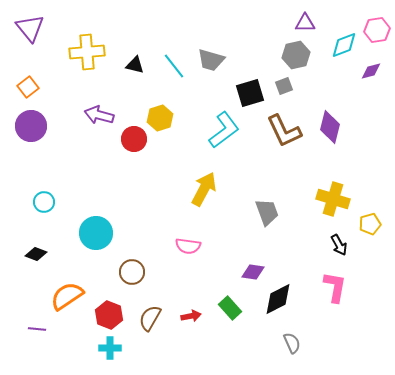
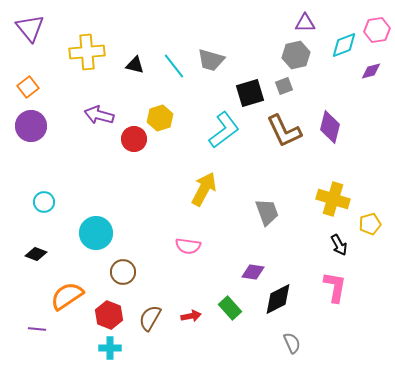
brown circle at (132, 272): moved 9 px left
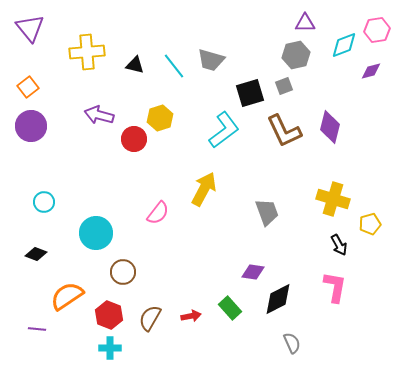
pink semicircle at (188, 246): moved 30 px left, 33 px up; rotated 60 degrees counterclockwise
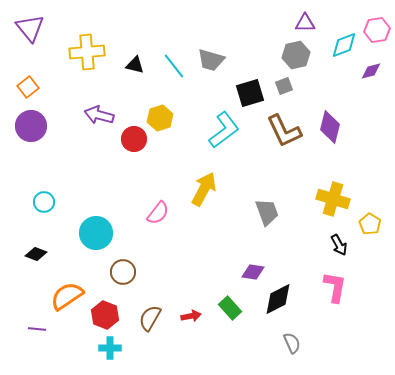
yellow pentagon at (370, 224): rotated 25 degrees counterclockwise
red hexagon at (109, 315): moved 4 px left
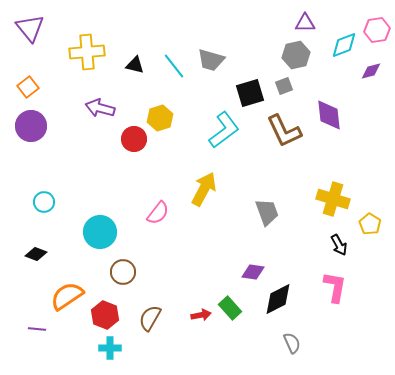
purple arrow at (99, 115): moved 1 px right, 7 px up
purple diamond at (330, 127): moved 1 px left, 12 px up; rotated 20 degrees counterclockwise
cyan circle at (96, 233): moved 4 px right, 1 px up
red arrow at (191, 316): moved 10 px right, 1 px up
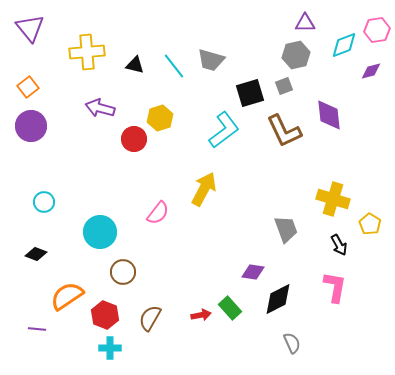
gray trapezoid at (267, 212): moved 19 px right, 17 px down
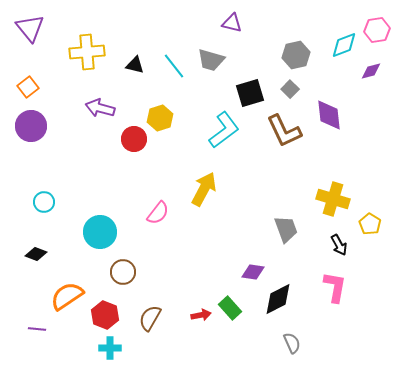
purple triangle at (305, 23): moved 73 px left; rotated 15 degrees clockwise
gray square at (284, 86): moved 6 px right, 3 px down; rotated 24 degrees counterclockwise
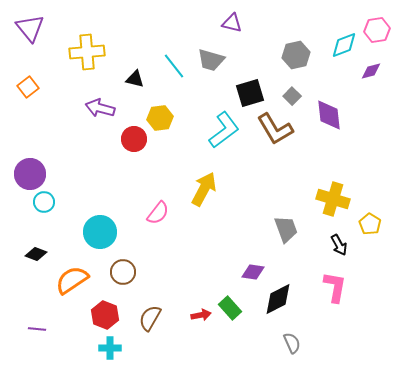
black triangle at (135, 65): moved 14 px down
gray square at (290, 89): moved 2 px right, 7 px down
yellow hexagon at (160, 118): rotated 10 degrees clockwise
purple circle at (31, 126): moved 1 px left, 48 px down
brown L-shape at (284, 131): moved 9 px left, 2 px up; rotated 6 degrees counterclockwise
orange semicircle at (67, 296): moved 5 px right, 16 px up
